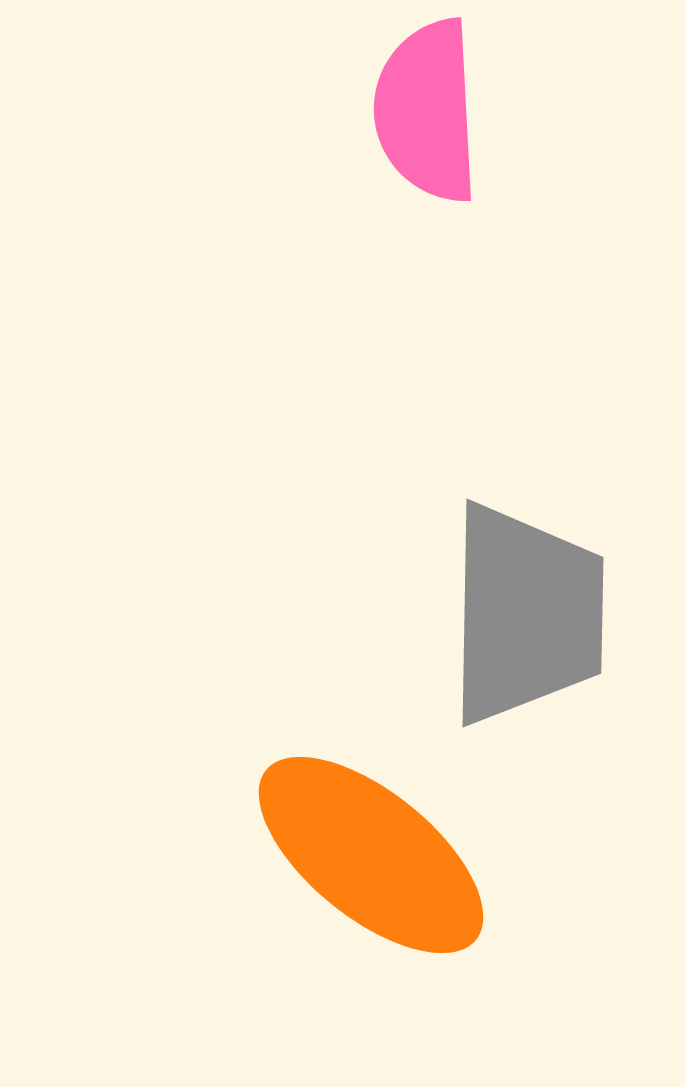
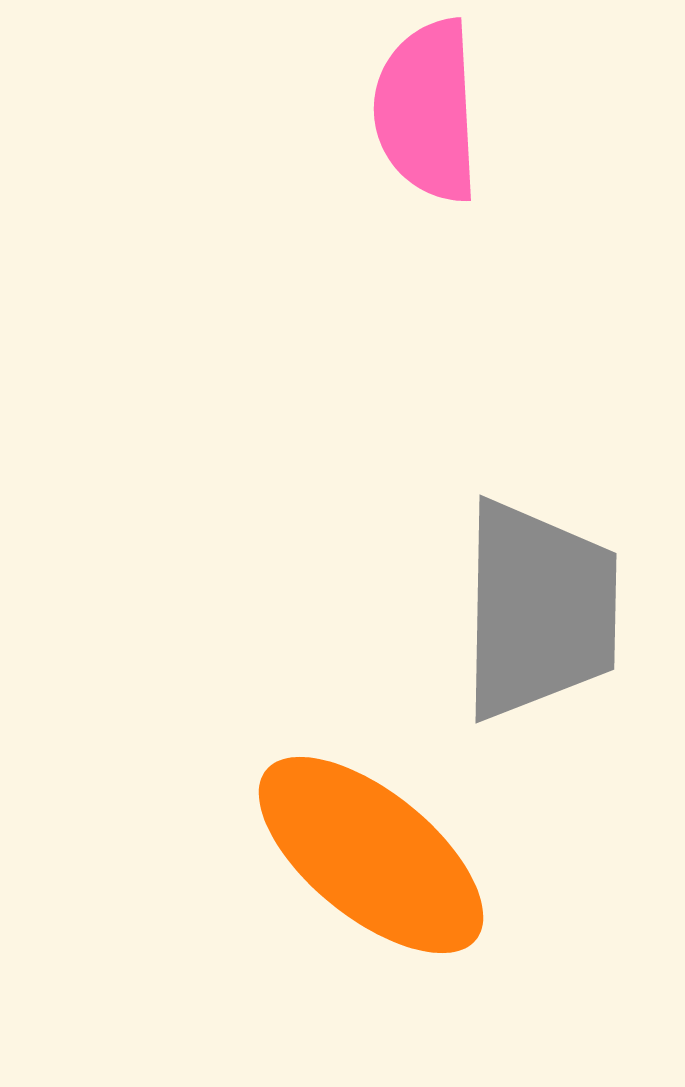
gray trapezoid: moved 13 px right, 4 px up
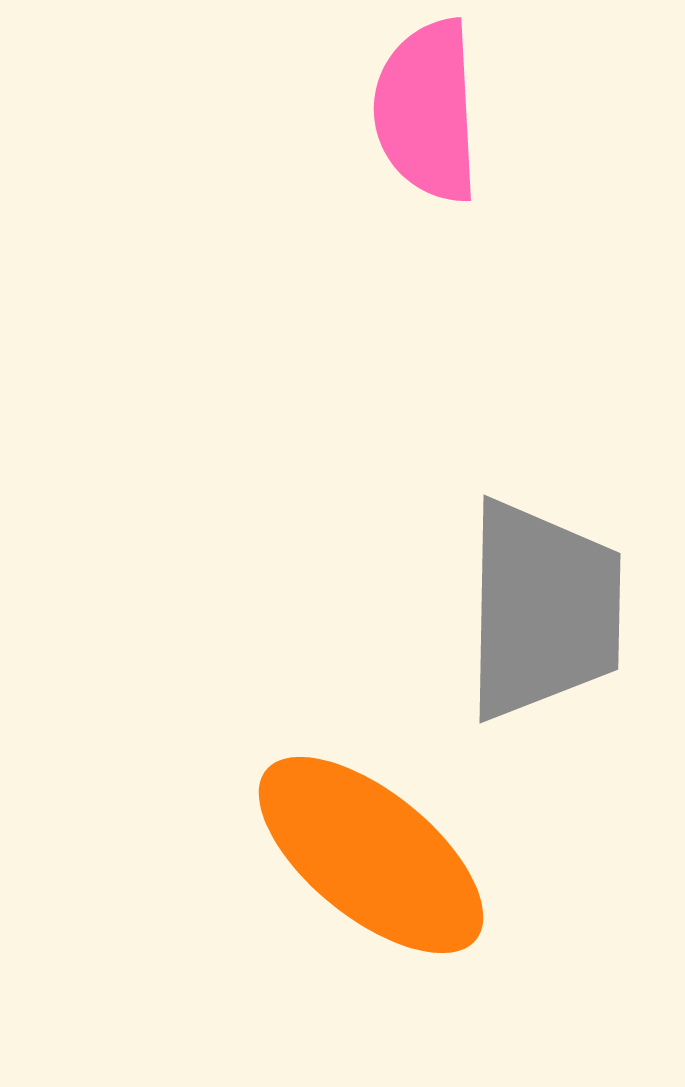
gray trapezoid: moved 4 px right
